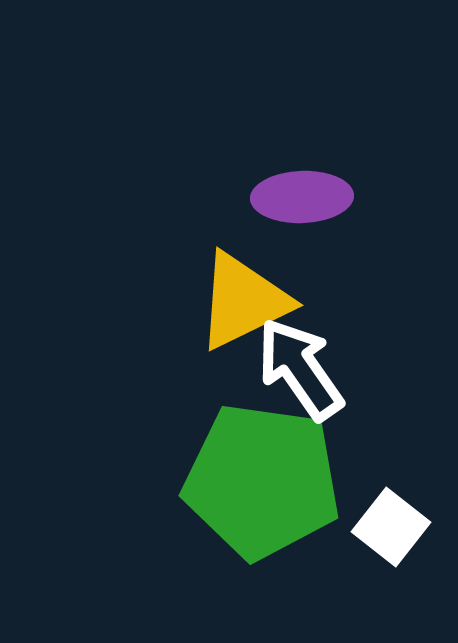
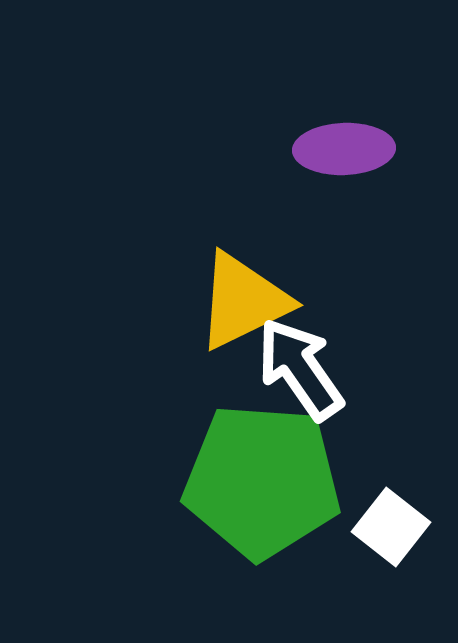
purple ellipse: moved 42 px right, 48 px up
green pentagon: rotated 4 degrees counterclockwise
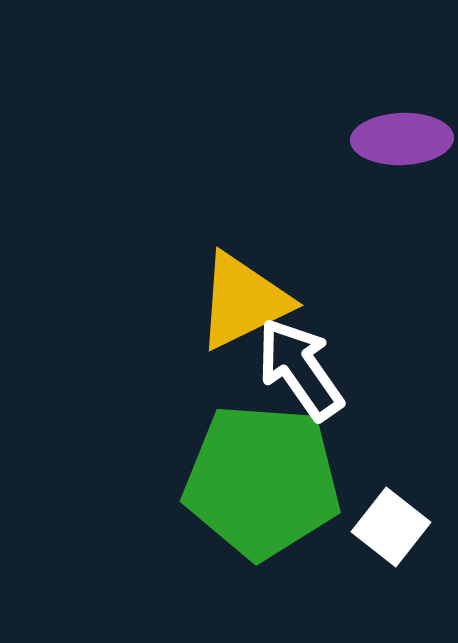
purple ellipse: moved 58 px right, 10 px up
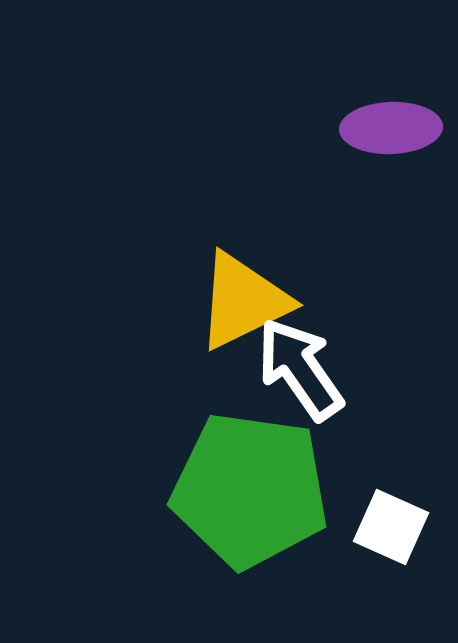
purple ellipse: moved 11 px left, 11 px up
green pentagon: moved 12 px left, 9 px down; rotated 4 degrees clockwise
white square: rotated 14 degrees counterclockwise
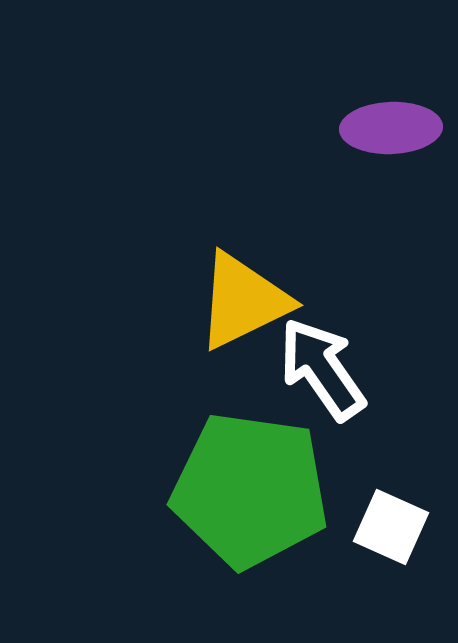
white arrow: moved 22 px right
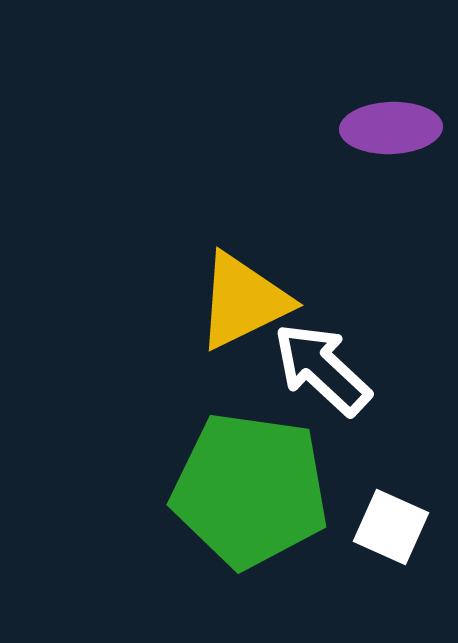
white arrow: rotated 12 degrees counterclockwise
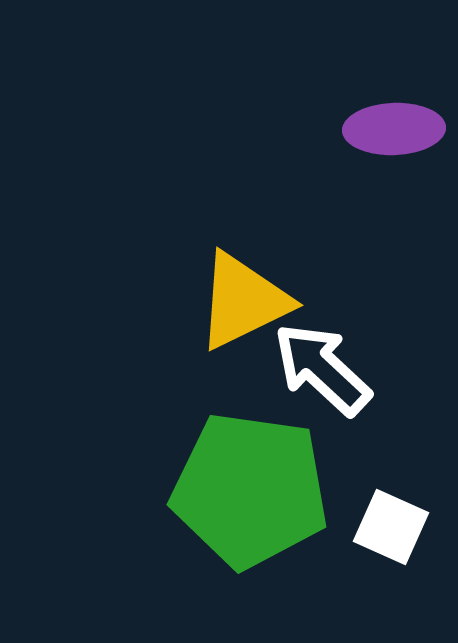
purple ellipse: moved 3 px right, 1 px down
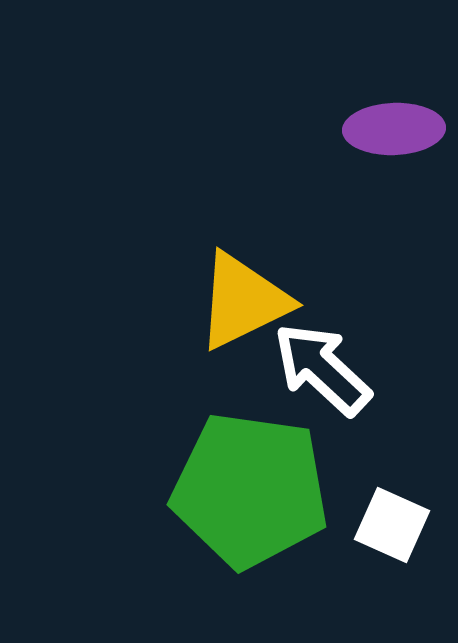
white square: moved 1 px right, 2 px up
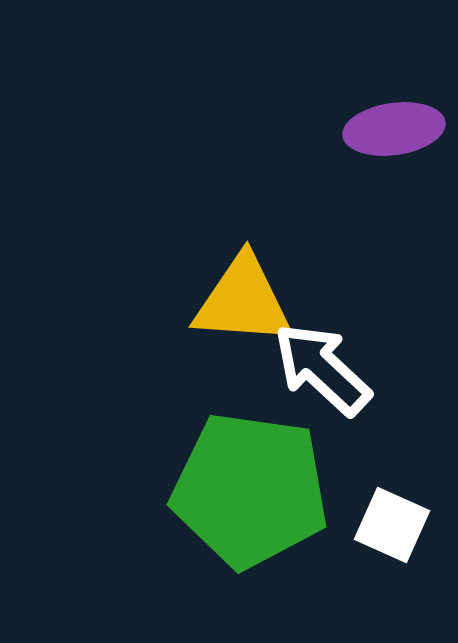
purple ellipse: rotated 6 degrees counterclockwise
yellow triangle: rotated 30 degrees clockwise
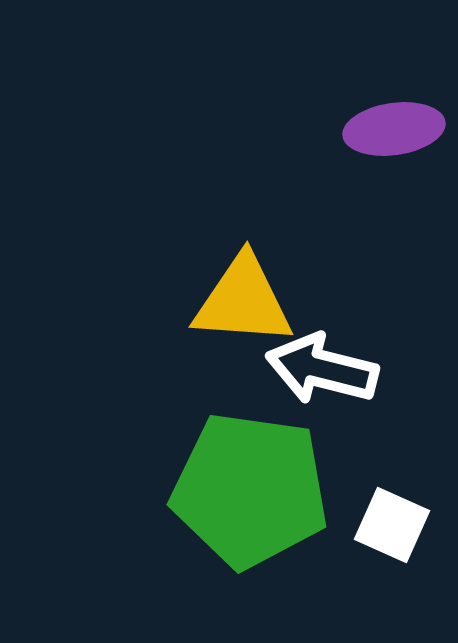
white arrow: rotated 29 degrees counterclockwise
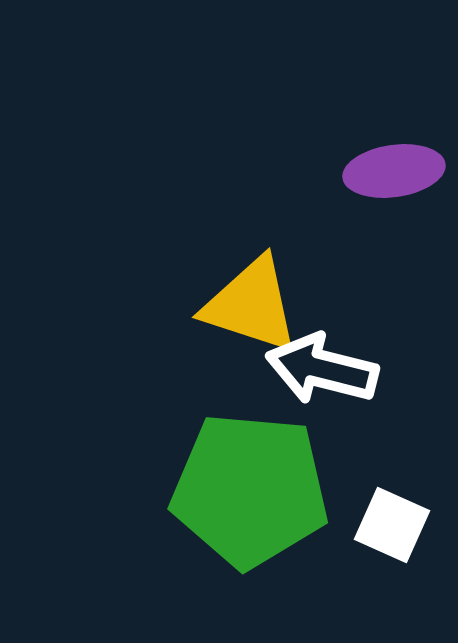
purple ellipse: moved 42 px down
yellow triangle: moved 8 px right, 4 px down; rotated 14 degrees clockwise
green pentagon: rotated 3 degrees counterclockwise
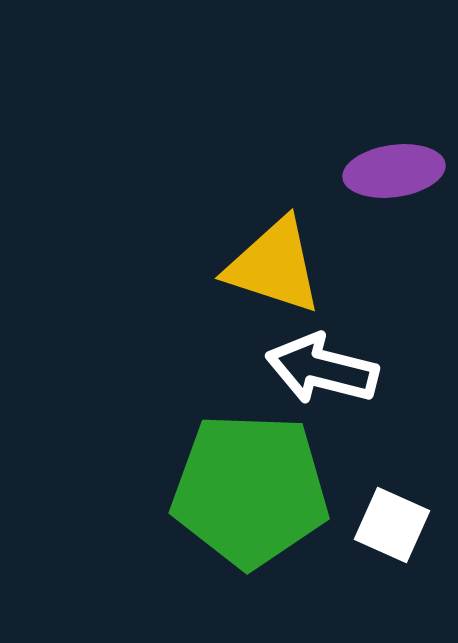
yellow triangle: moved 23 px right, 39 px up
green pentagon: rotated 3 degrees counterclockwise
